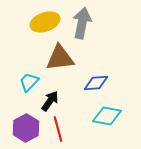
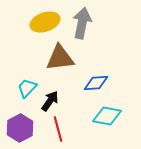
cyan trapezoid: moved 2 px left, 6 px down
purple hexagon: moved 6 px left
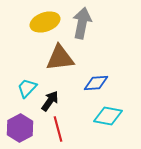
cyan diamond: moved 1 px right
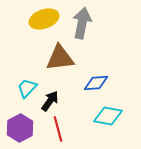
yellow ellipse: moved 1 px left, 3 px up
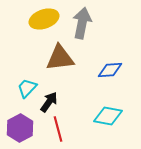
blue diamond: moved 14 px right, 13 px up
black arrow: moved 1 px left, 1 px down
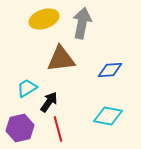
brown triangle: moved 1 px right, 1 px down
cyan trapezoid: rotated 15 degrees clockwise
purple hexagon: rotated 16 degrees clockwise
